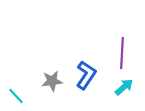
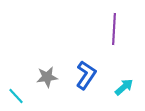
purple line: moved 8 px left, 24 px up
gray star: moved 5 px left, 4 px up
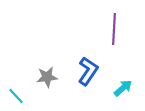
blue L-shape: moved 2 px right, 4 px up
cyan arrow: moved 1 px left, 1 px down
